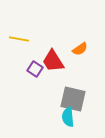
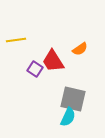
yellow line: moved 3 px left, 1 px down; rotated 18 degrees counterclockwise
cyan semicircle: rotated 150 degrees counterclockwise
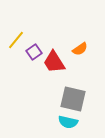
yellow line: rotated 42 degrees counterclockwise
red trapezoid: moved 1 px right, 1 px down
purple square: moved 1 px left, 17 px up; rotated 21 degrees clockwise
cyan semicircle: moved 5 px down; rotated 78 degrees clockwise
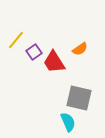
gray square: moved 6 px right, 1 px up
cyan semicircle: rotated 126 degrees counterclockwise
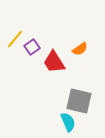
yellow line: moved 1 px left, 1 px up
purple square: moved 2 px left, 5 px up
gray square: moved 3 px down
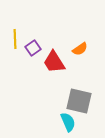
yellow line: rotated 42 degrees counterclockwise
purple square: moved 1 px right, 1 px down
